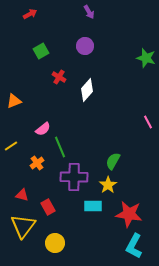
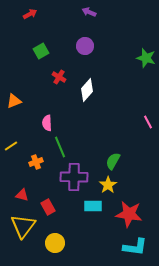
purple arrow: rotated 144 degrees clockwise
pink semicircle: moved 4 px right, 6 px up; rotated 126 degrees clockwise
orange cross: moved 1 px left, 1 px up; rotated 16 degrees clockwise
cyan L-shape: moved 1 px right, 1 px down; rotated 110 degrees counterclockwise
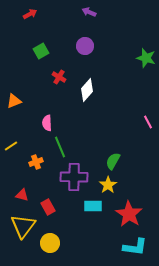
red star: rotated 24 degrees clockwise
yellow circle: moved 5 px left
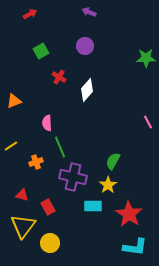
green star: rotated 18 degrees counterclockwise
purple cross: moved 1 px left; rotated 12 degrees clockwise
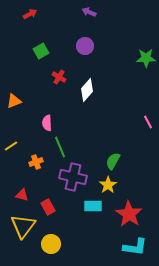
yellow circle: moved 1 px right, 1 px down
